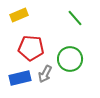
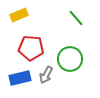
green line: moved 1 px right
gray arrow: moved 1 px right, 1 px down
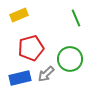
green line: rotated 18 degrees clockwise
red pentagon: rotated 20 degrees counterclockwise
gray arrow: moved 1 px up; rotated 18 degrees clockwise
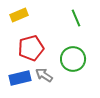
green circle: moved 3 px right
gray arrow: moved 2 px left, 1 px down; rotated 78 degrees clockwise
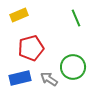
green circle: moved 8 px down
gray arrow: moved 5 px right, 4 px down
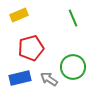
green line: moved 3 px left
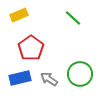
green line: rotated 24 degrees counterclockwise
red pentagon: rotated 20 degrees counterclockwise
green circle: moved 7 px right, 7 px down
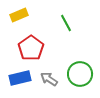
green line: moved 7 px left, 5 px down; rotated 18 degrees clockwise
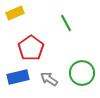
yellow rectangle: moved 4 px left, 2 px up
green circle: moved 2 px right, 1 px up
blue rectangle: moved 2 px left, 1 px up
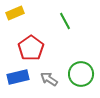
green line: moved 1 px left, 2 px up
green circle: moved 1 px left, 1 px down
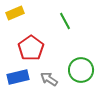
green circle: moved 4 px up
